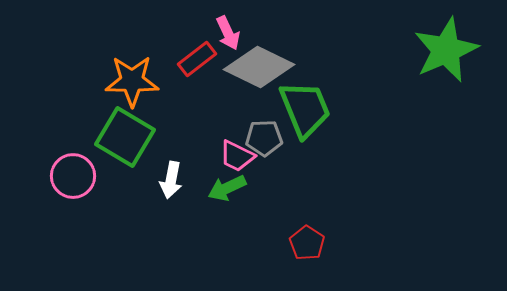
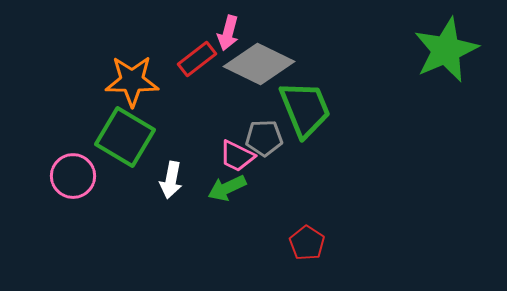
pink arrow: rotated 40 degrees clockwise
gray diamond: moved 3 px up
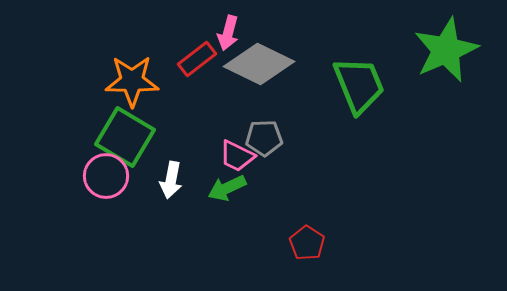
green trapezoid: moved 54 px right, 24 px up
pink circle: moved 33 px right
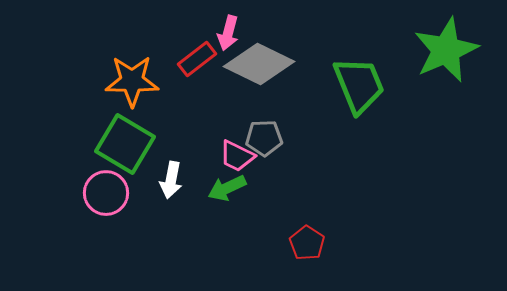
green square: moved 7 px down
pink circle: moved 17 px down
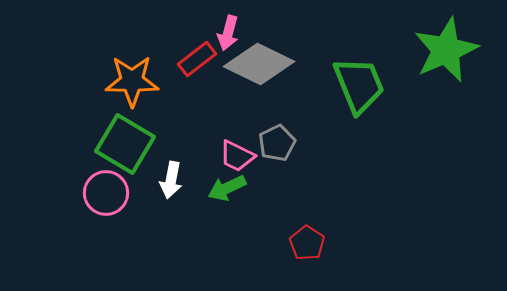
gray pentagon: moved 13 px right, 5 px down; rotated 24 degrees counterclockwise
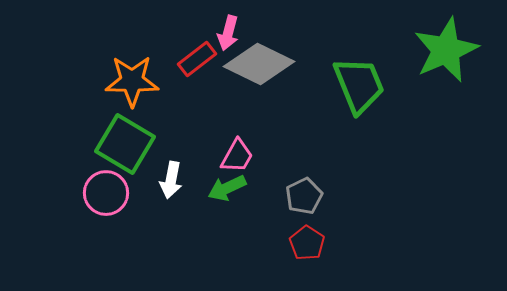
gray pentagon: moved 27 px right, 53 px down
pink trapezoid: rotated 87 degrees counterclockwise
